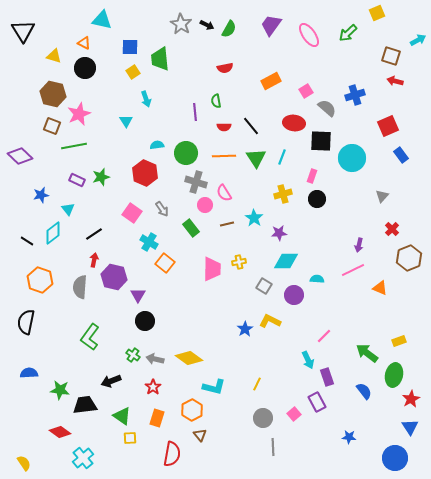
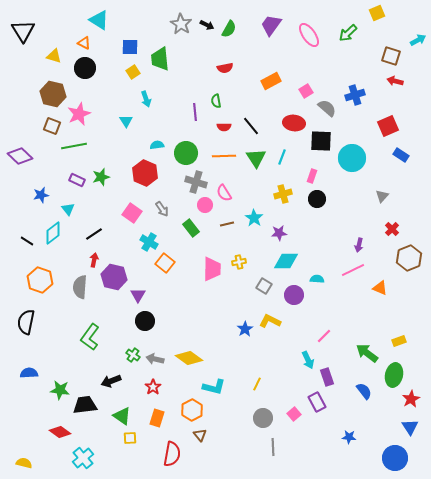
cyan triangle at (102, 20): moved 3 px left; rotated 20 degrees clockwise
blue rectangle at (401, 155): rotated 21 degrees counterclockwise
yellow semicircle at (24, 463): rotated 42 degrees counterclockwise
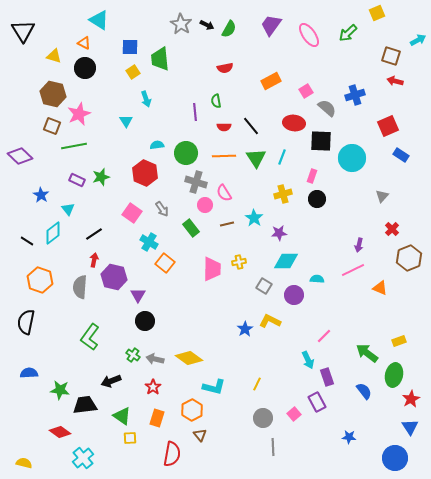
blue star at (41, 195): rotated 28 degrees counterclockwise
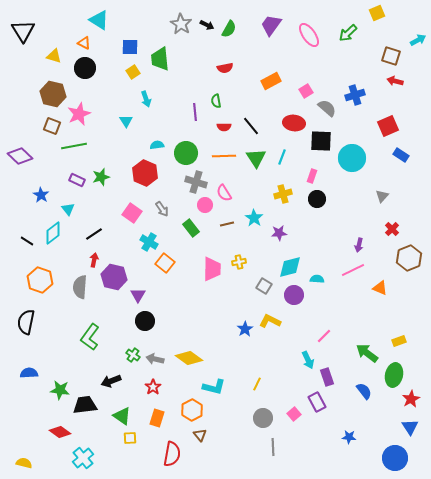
cyan diamond at (286, 261): moved 4 px right, 6 px down; rotated 15 degrees counterclockwise
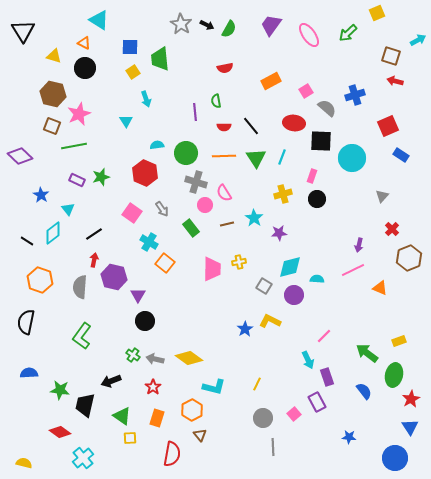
green L-shape at (90, 337): moved 8 px left, 1 px up
black trapezoid at (85, 405): rotated 70 degrees counterclockwise
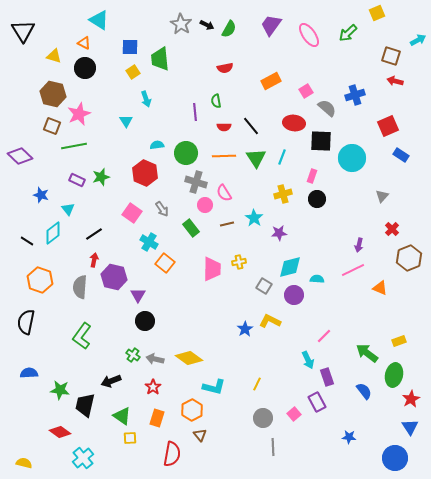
blue star at (41, 195): rotated 14 degrees counterclockwise
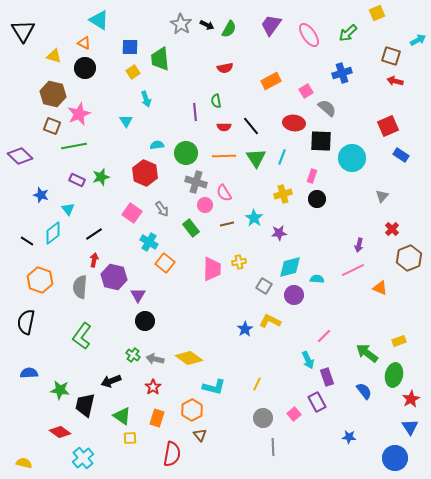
blue cross at (355, 95): moved 13 px left, 22 px up
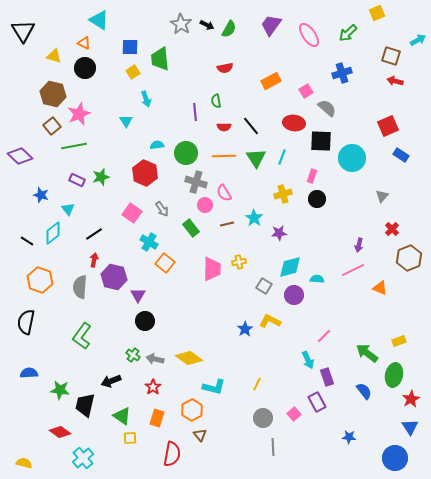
brown square at (52, 126): rotated 30 degrees clockwise
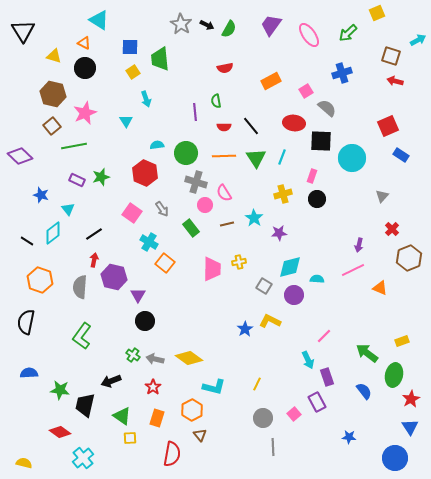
pink star at (79, 114): moved 6 px right, 1 px up
yellow rectangle at (399, 341): moved 3 px right
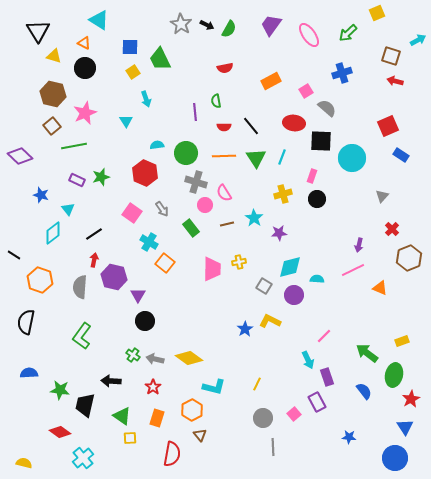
black triangle at (23, 31): moved 15 px right
green trapezoid at (160, 59): rotated 20 degrees counterclockwise
black line at (27, 241): moved 13 px left, 14 px down
black arrow at (111, 381): rotated 24 degrees clockwise
blue triangle at (410, 427): moved 5 px left
